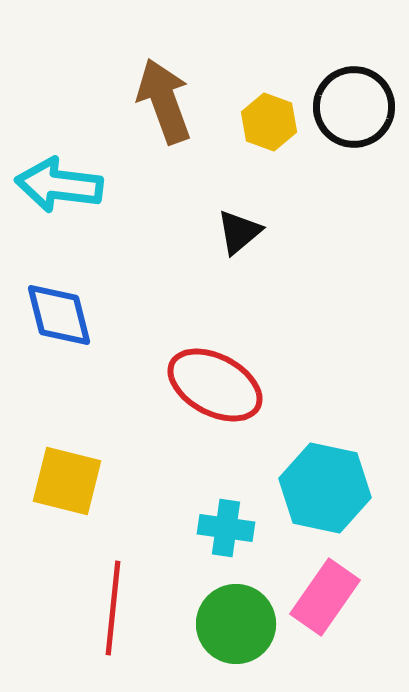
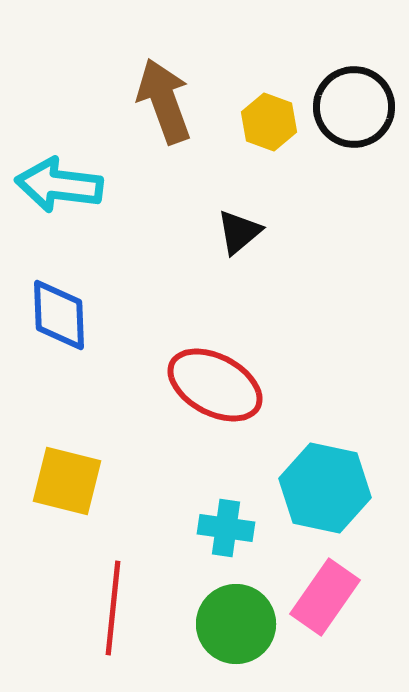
blue diamond: rotated 12 degrees clockwise
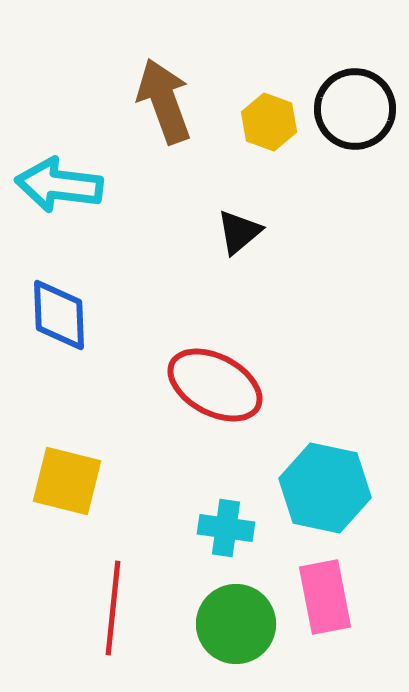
black circle: moved 1 px right, 2 px down
pink rectangle: rotated 46 degrees counterclockwise
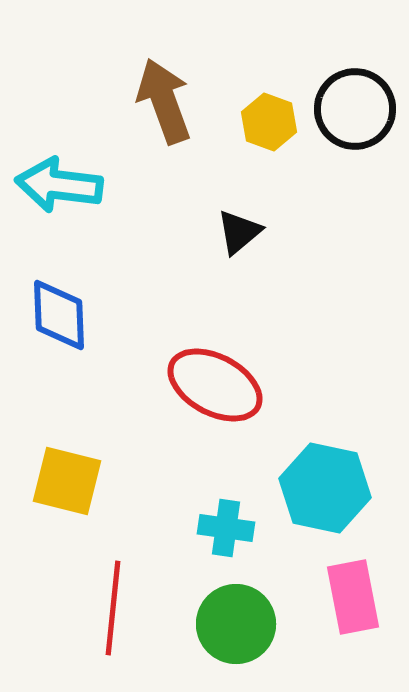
pink rectangle: moved 28 px right
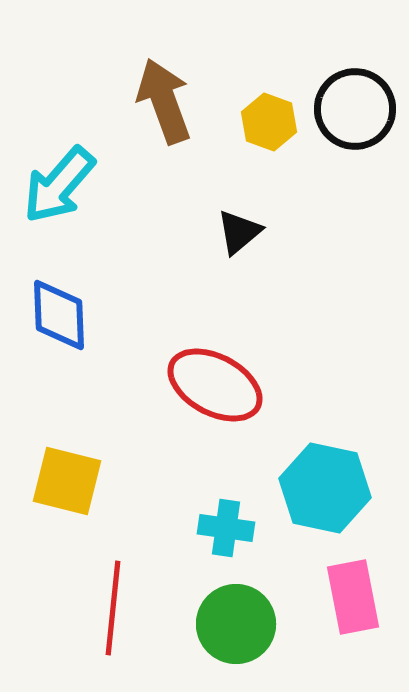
cyan arrow: rotated 56 degrees counterclockwise
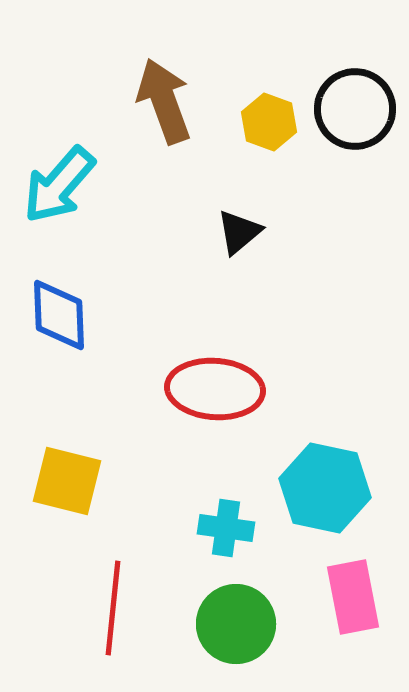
red ellipse: moved 4 px down; rotated 24 degrees counterclockwise
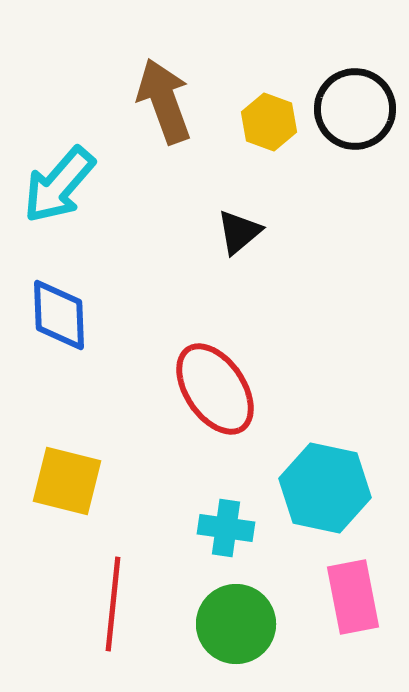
red ellipse: rotated 52 degrees clockwise
red line: moved 4 px up
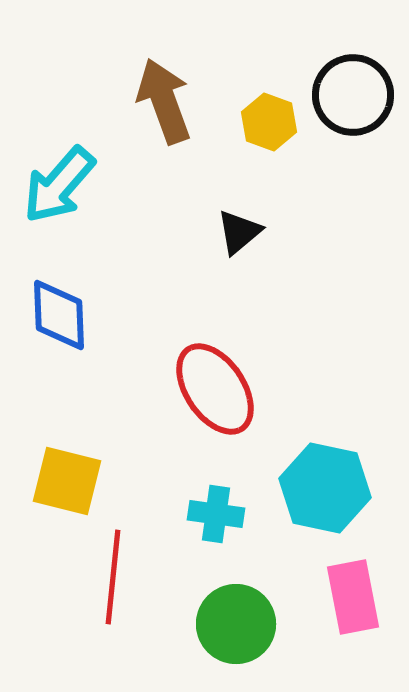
black circle: moved 2 px left, 14 px up
cyan cross: moved 10 px left, 14 px up
red line: moved 27 px up
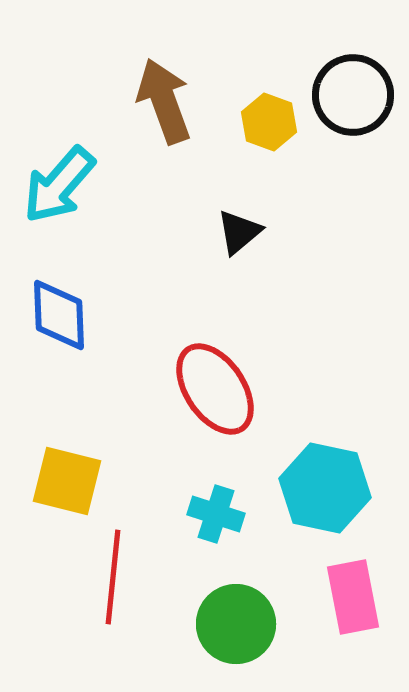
cyan cross: rotated 10 degrees clockwise
